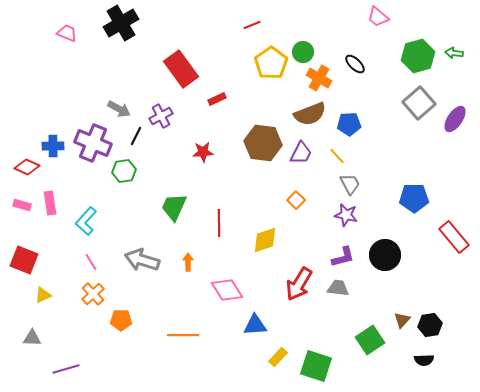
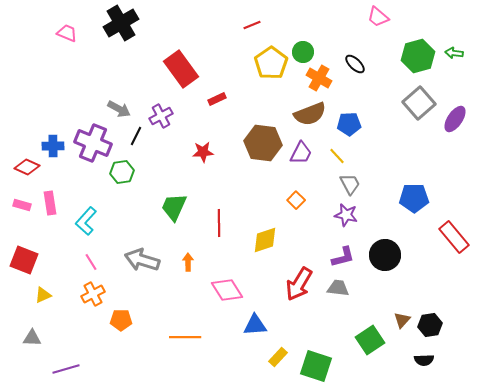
green hexagon at (124, 171): moved 2 px left, 1 px down
orange cross at (93, 294): rotated 15 degrees clockwise
orange line at (183, 335): moved 2 px right, 2 px down
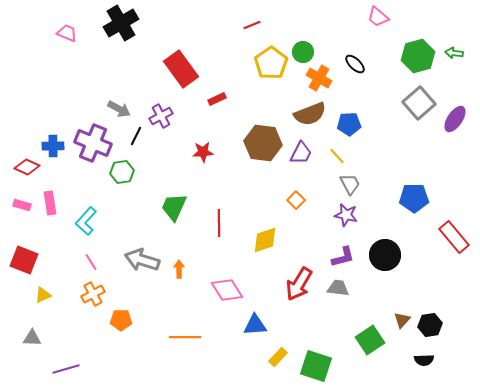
orange arrow at (188, 262): moved 9 px left, 7 px down
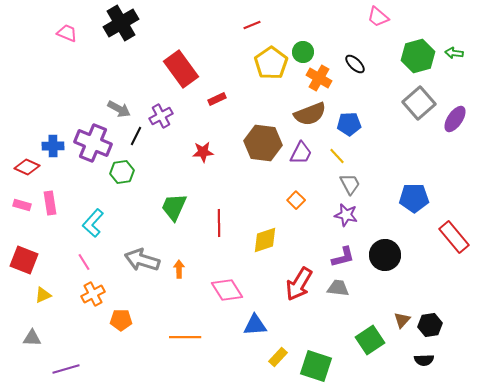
cyan L-shape at (86, 221): moved 7 px right, 2 px down
pink line at (91, 262): moved 7 px left
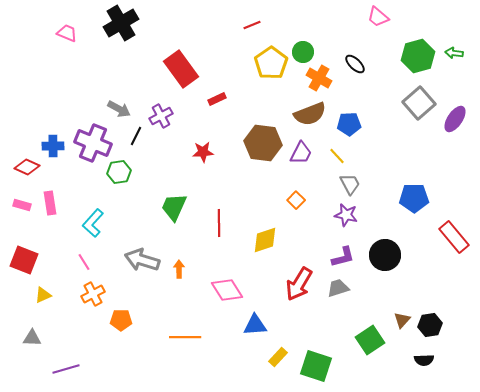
green hexagon at (122, 172): moved 3 px left
gray trapezoid at (338, 288): rotated 25 degrees counterclockwise
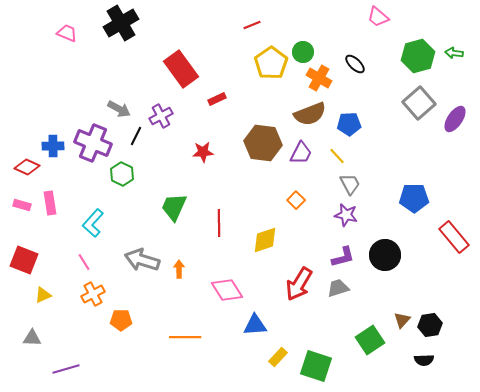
green hexagon at (119, 172): moved 3 px right, 2 px down; rotated 25 degrees counterclockwise
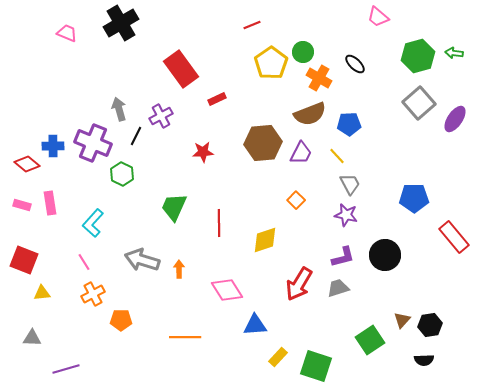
gray arrow at (119, 109): rotated 135 degrees counterclockwise
brown hexagon at (263, 143): rotated 12 degrees counterclockwise
red diamond at (27, 167): moved 3 px up; rotated 15 degrees clockwise
yellow triangle at (43, 295): moved 1 px left, 2 px up; rotated 18 degrees clockwise
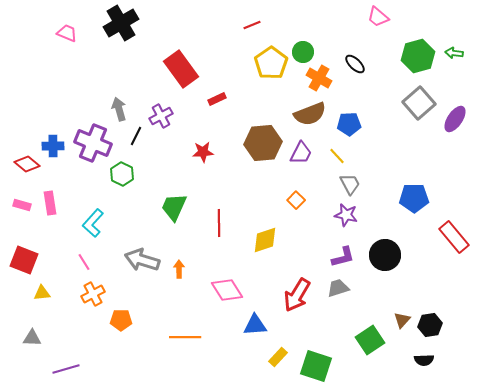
red arrow at (299, 284): moved 2 px left, 11 px down
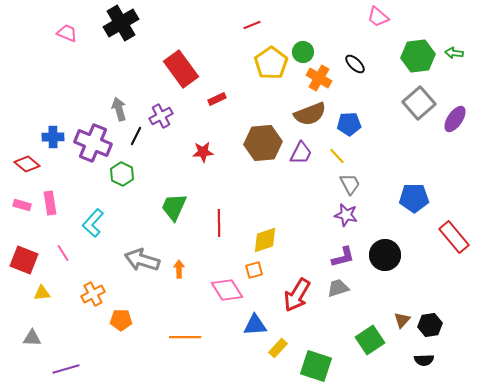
green hexagon at (418, 56): rotated 8 degrees clockwise
blue cross at (53, 146): moved 9 px up
orange square at (296, 200): moved 42 px left, 70 px down; rotated 30 degrees clockwise
pink line at (84, 262): moved 21 px left, 9 px up
yellow rectangle at (278, 357): moved 9 px up
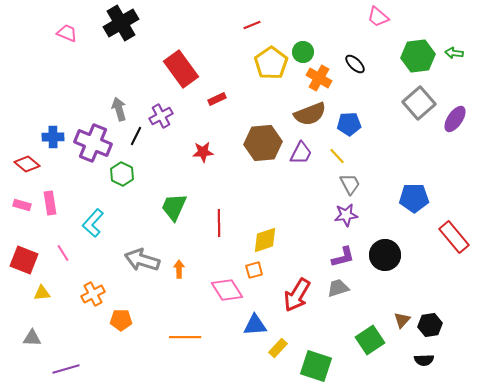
purple star at (346, 215): rotated 20 degrees counterclockwise
